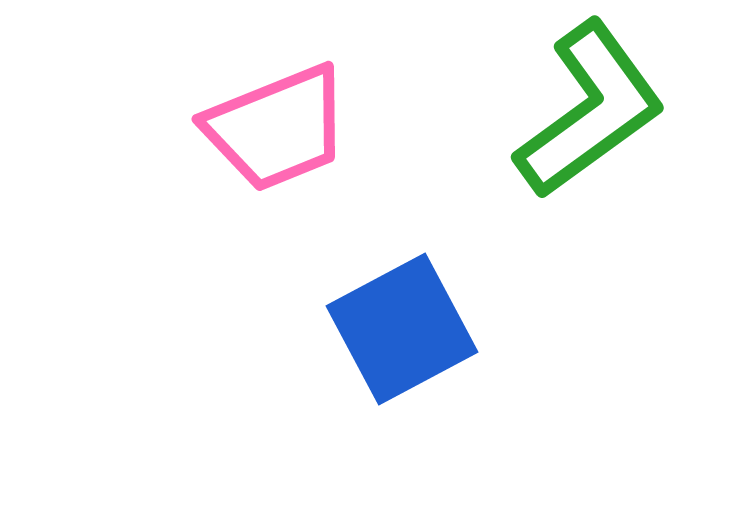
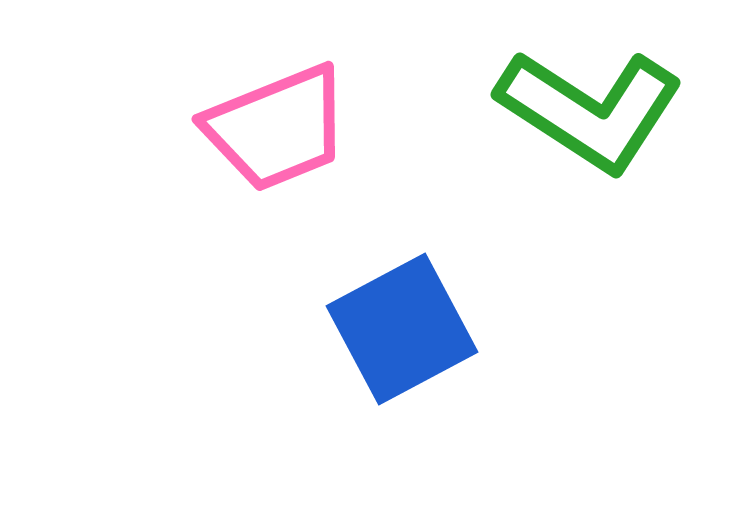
green L-shape: rotated 69 degrees clockwise
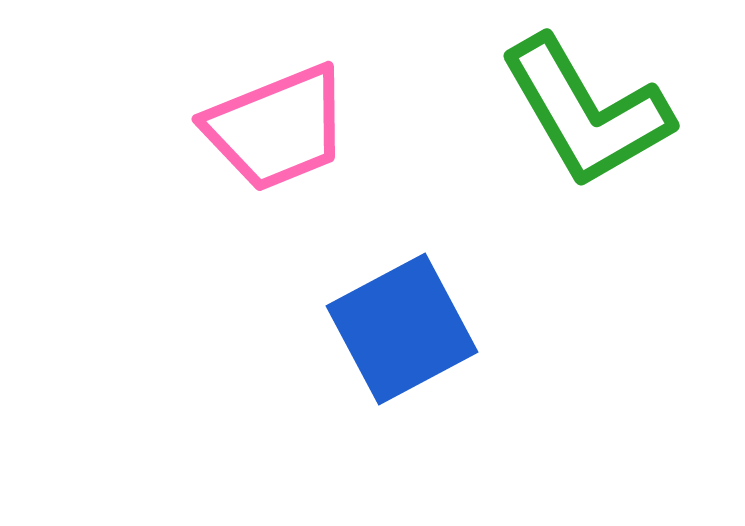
green L-shape: moved 4 px left, 2 px down; rotated 27 degrees clockwise
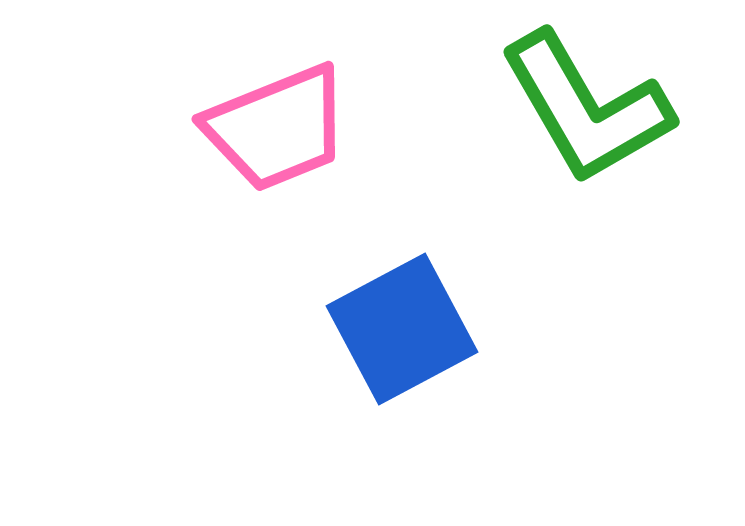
green L-shape: moved 4 px up
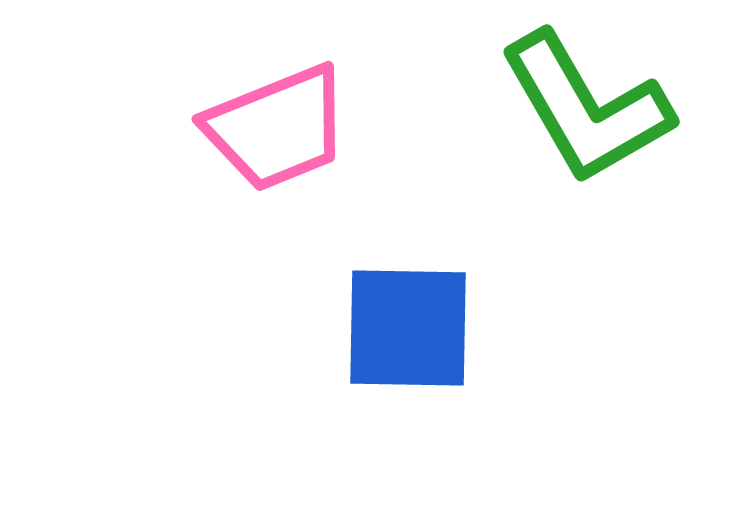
blue square: moved 6 px right, 1 px up; rotated 29 degrees clockwise
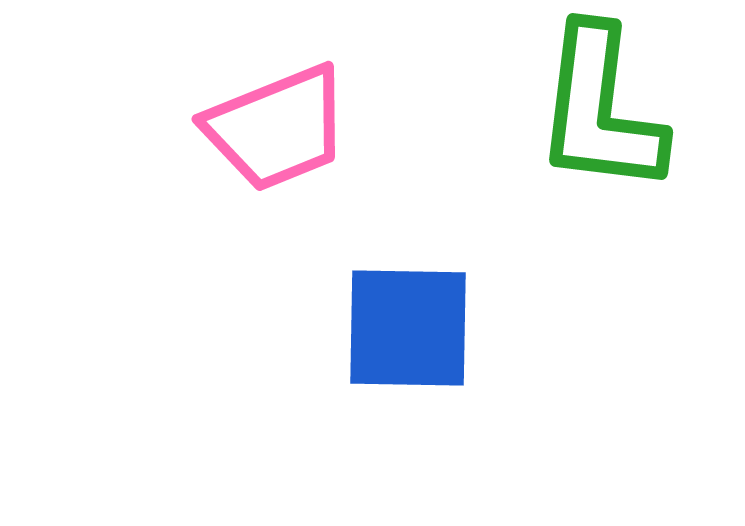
green L-shape: moved 14 px right, 2 px down; rotated 37 degrees clockwise
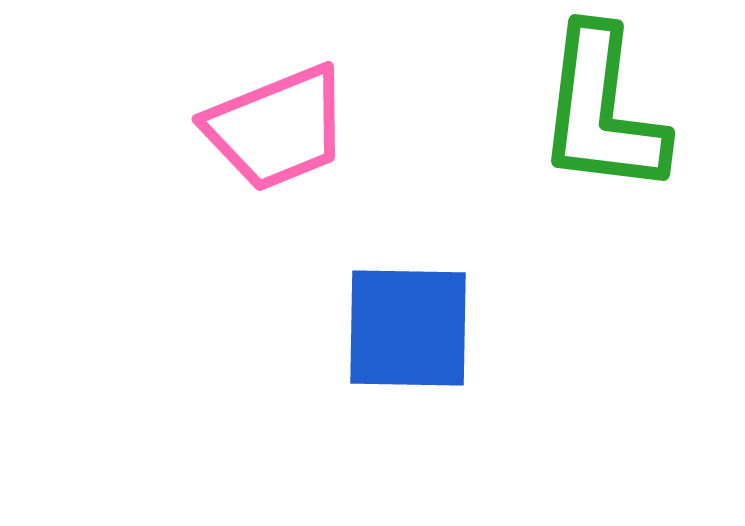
green L-shape: moved 2 px right, 1 px down
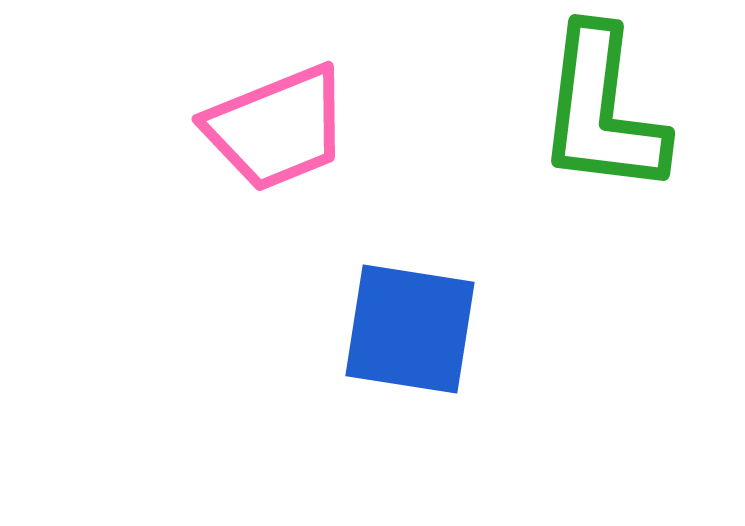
blue square: moved 2 px right, 1 px down; rotated 8 degrees clockwise
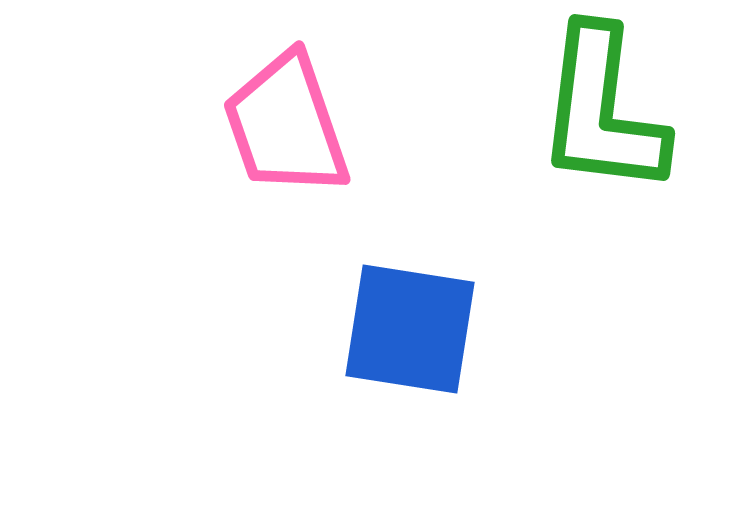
pink trapezoid: moved 9 px right, 3 px up; rotated 93 degrees clockwise
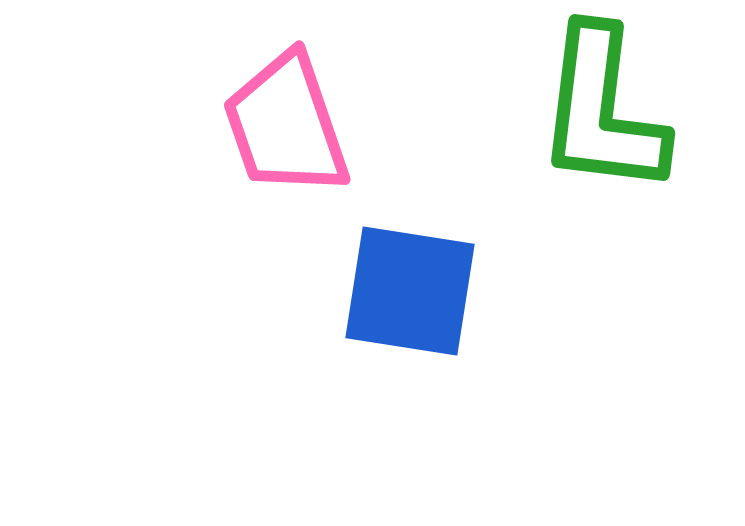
blue square: moved 38 px up
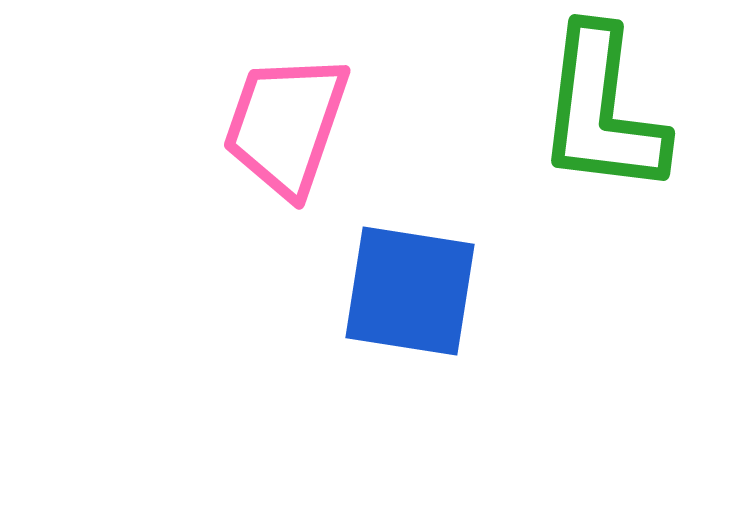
pink trapezoid: rotated 38 degrees clockwise
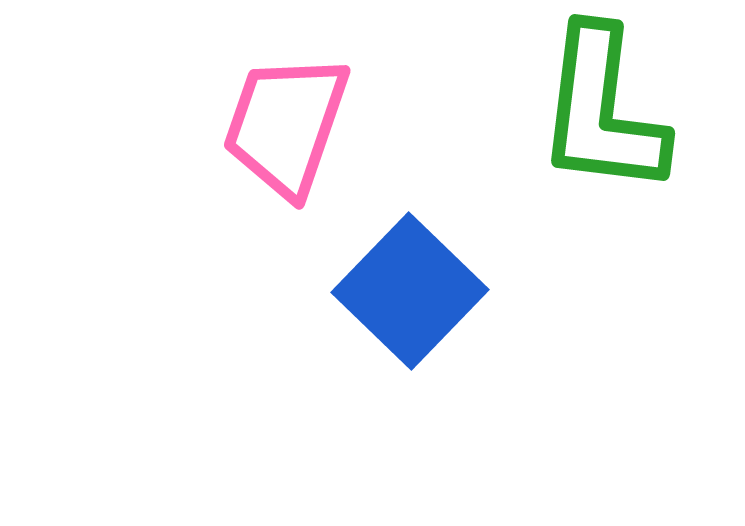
blue square: rotated 35 degrees clockwise
